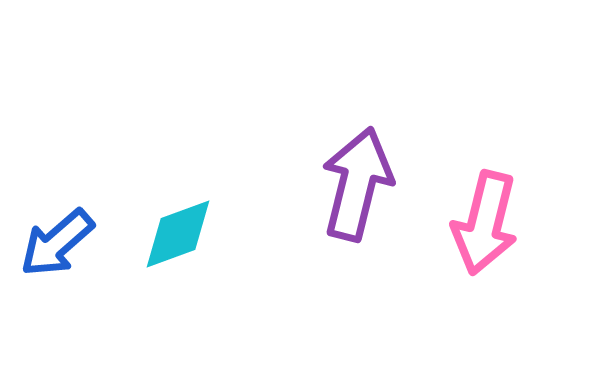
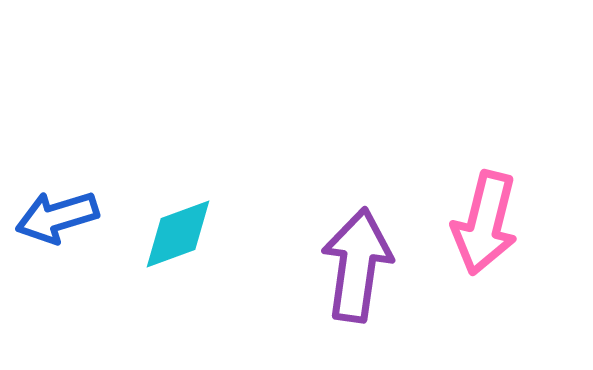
purple arrow: moved 81 px down; rotated 6 degrees counterclockwise
blue arrow: moved 26 px up; rotated 24 degrees clockwise
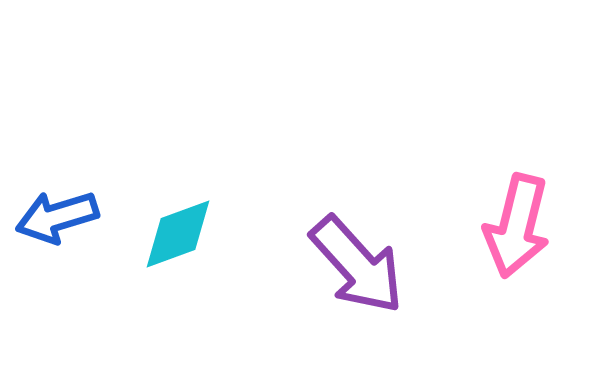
pink arrow: moved 32 px right, 3 px down
purple arrow: rotated 130 degrees clockwise
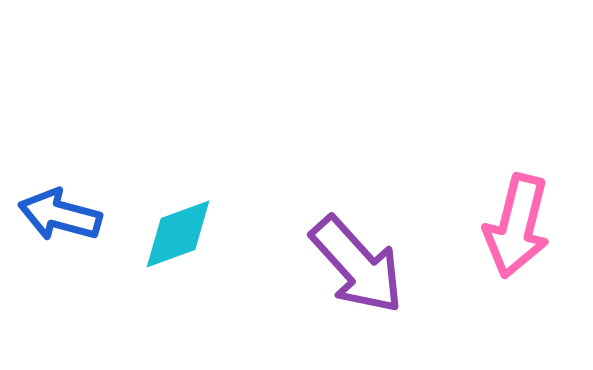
blue arrow: moved 3 px right, 2 px up; rotated 32 degrees clockwise
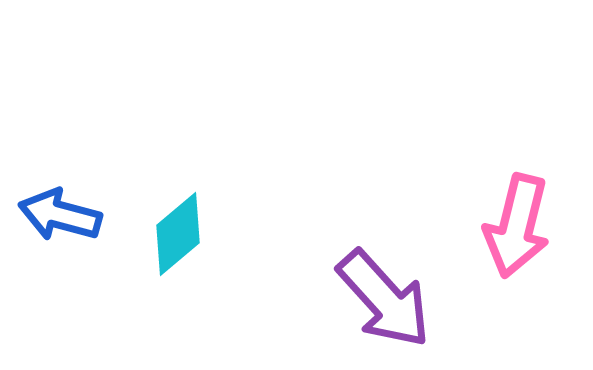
cyan diamond: rotated 20 degrees counterclockwise
purple arrow: moved 27 px right, 34 px down
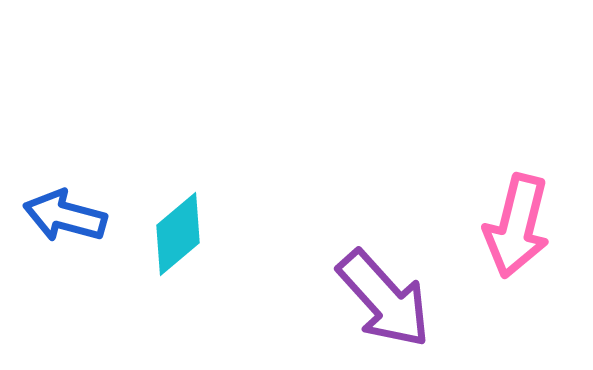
blue arrow: moved 5 px right, 1 px down
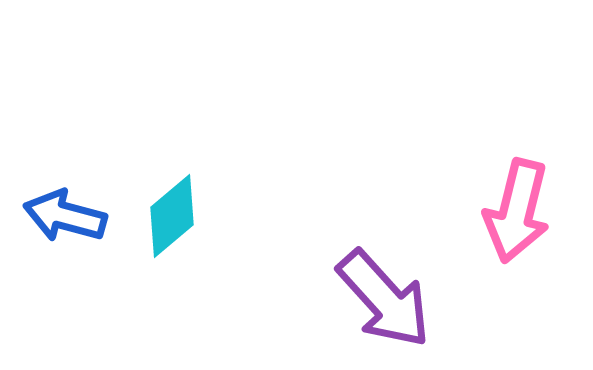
pink arrow: moved 15 px up
cyan diamond: moved 6 px left, 18 px up
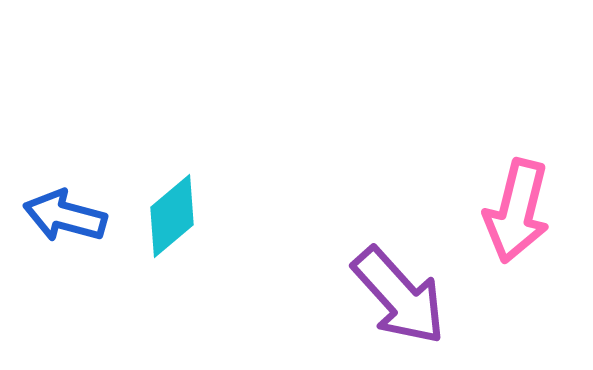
purple arrow: moved 15 px right, 3 px up
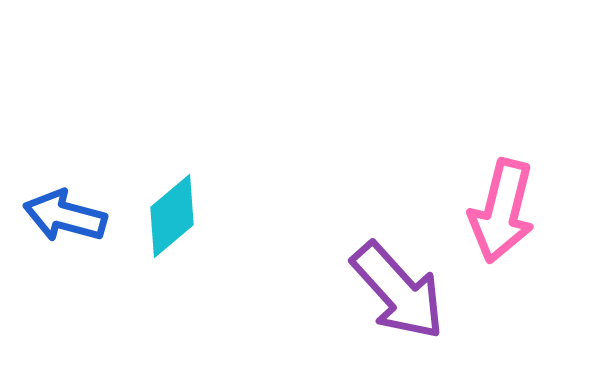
pink arrow: moved 15 px left
purple arrow: moved 1 px left, 5 px up
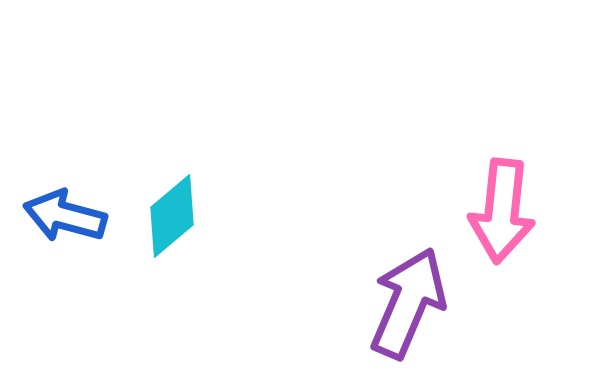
pink arrow: rotated 8 degrees counterclockwise
purple arrow: moved 10 px right, 12 px down; rotated 115 degrees counterclockwise
